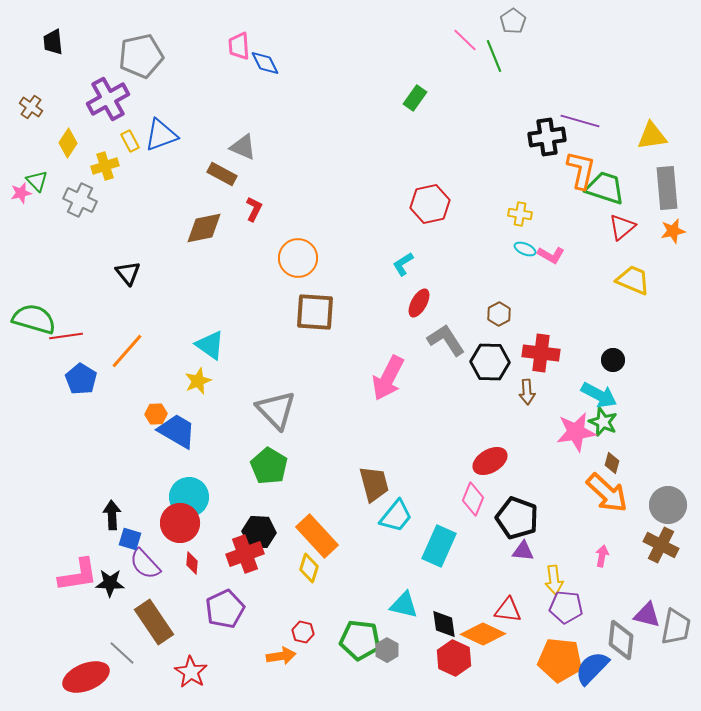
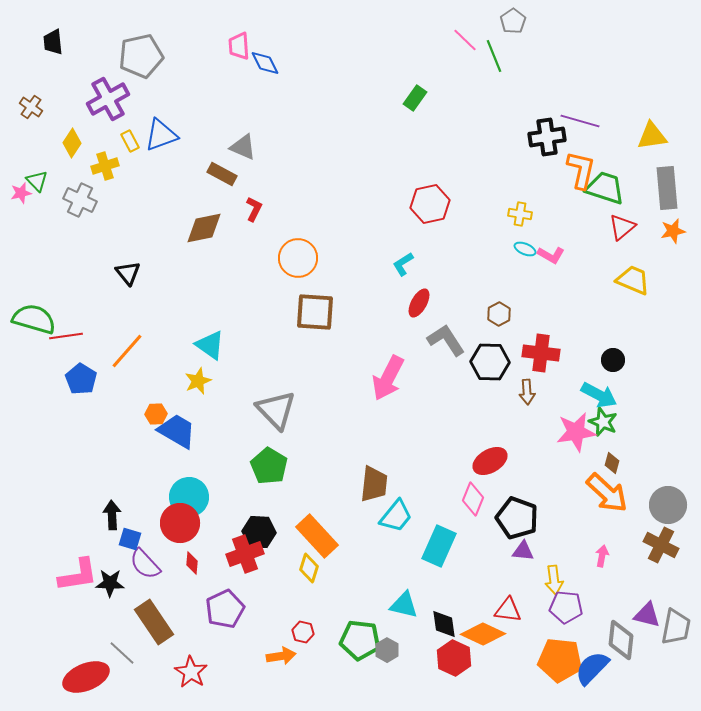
yellow diamond at (68, 143): moved 4 px right
brown trapezoid at (374, 484): rotated 21 degrees clockwise
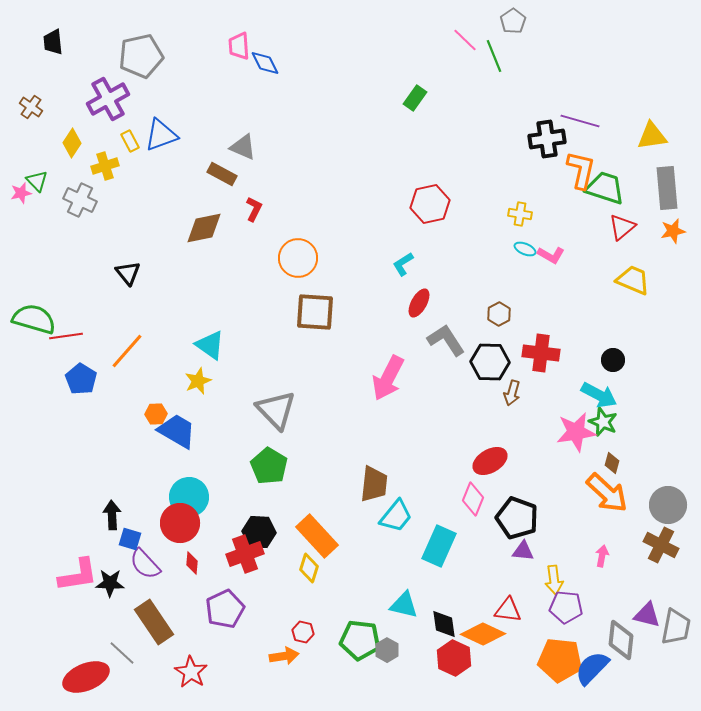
black cross at (547, 137): moved 2 px down
brown arrow at (527, 392): moved 15 px left, 1 px down; rotated 20 degrees clockwise
orange arrow at (281, 656): moved 3 px right
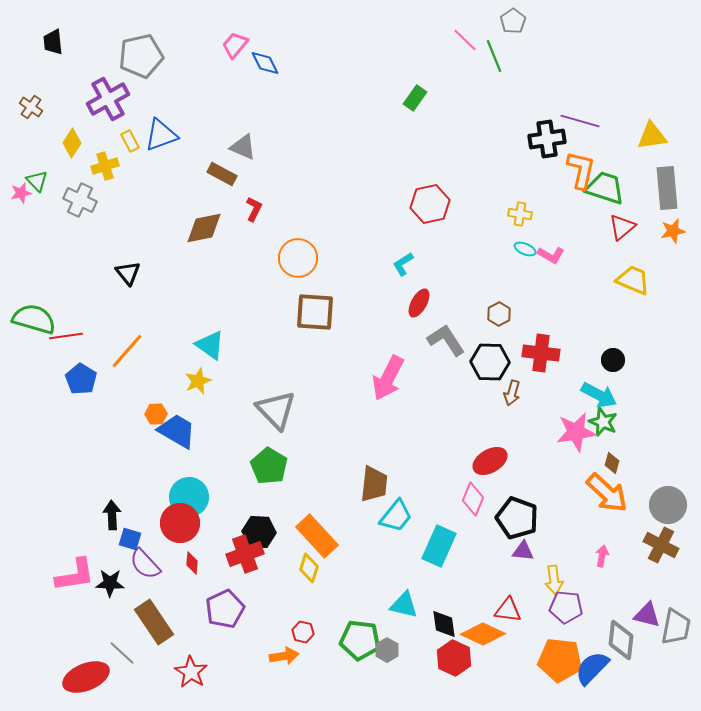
pink trapezoid at (239, 46): moved 4 px left, 1 px up; rotated 44 degrees clockwise
pink L-shape at (78, 575): moved 3 px left
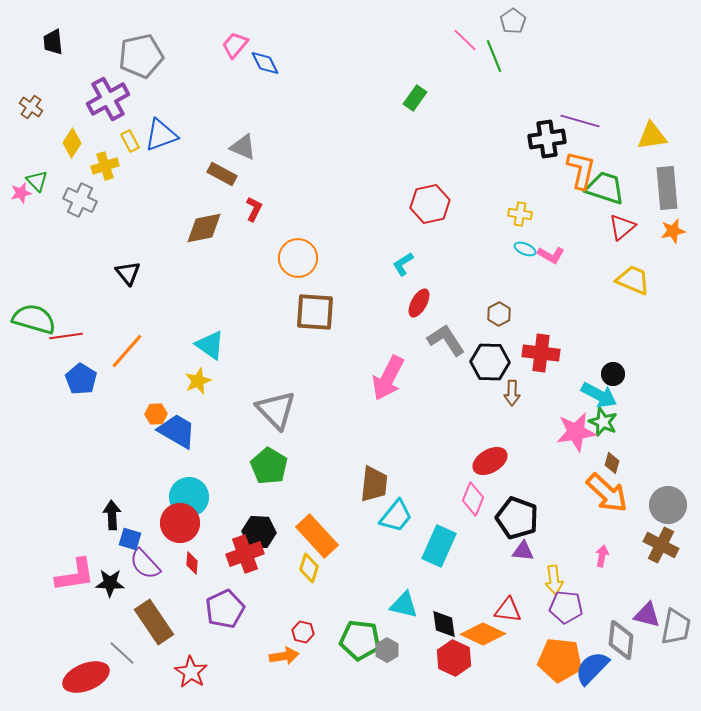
black circle at (613, 360): moved 14 px down
brown arrow at (512, 393): rotated 15 degrees counterclockwise
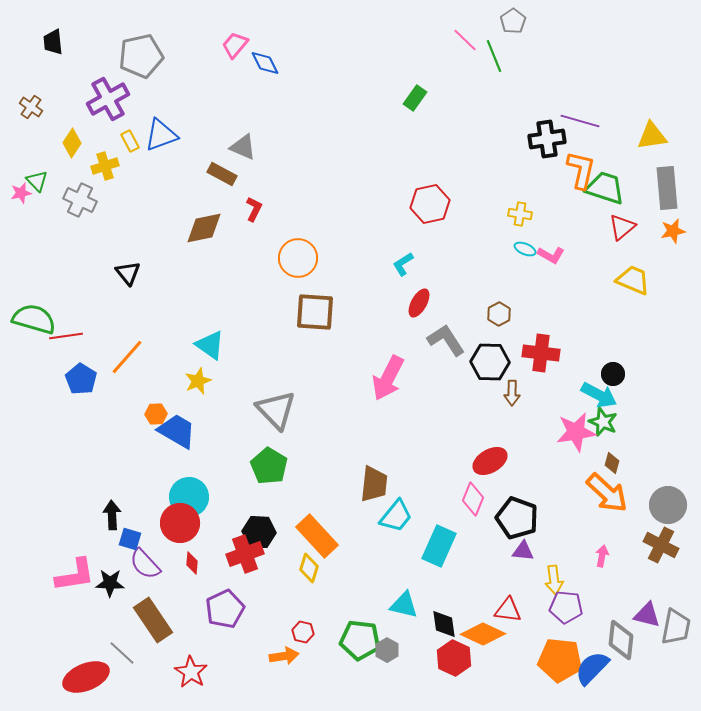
orange line at (127, 351): moved 6 px down
brown rectangle at (154, 622): moved 1 px left, 2 px up
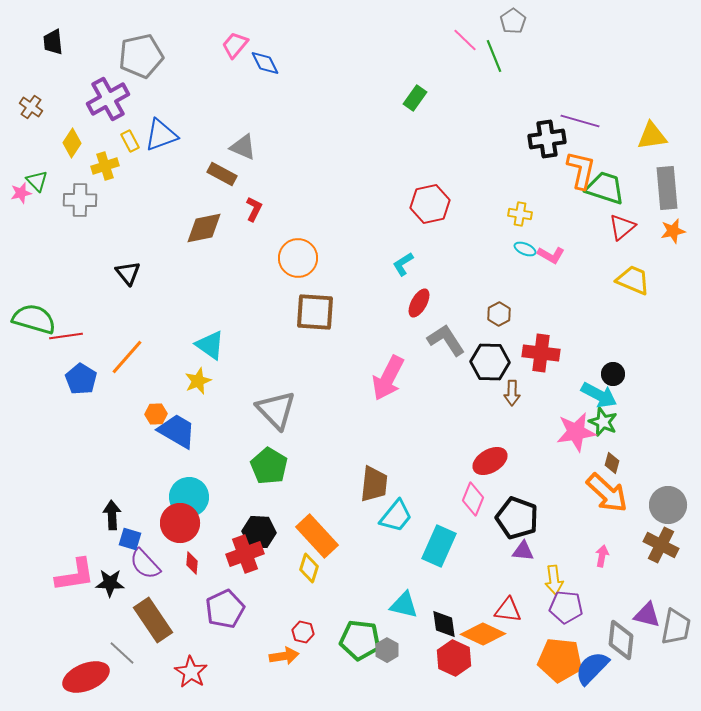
gray cross at (80, 200): rotated 24 degrees counterclockwise
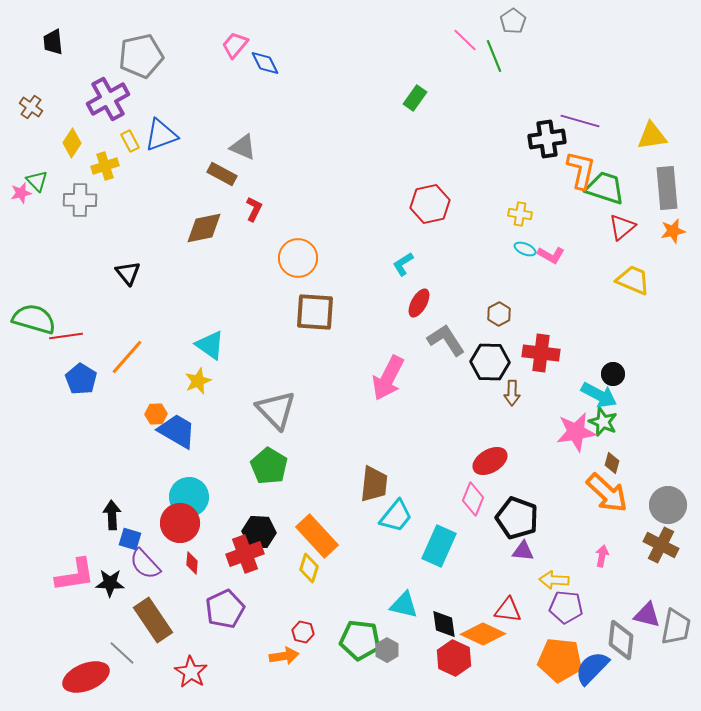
yellow arrow at (554, 580): rotated 100 degrees clockwise
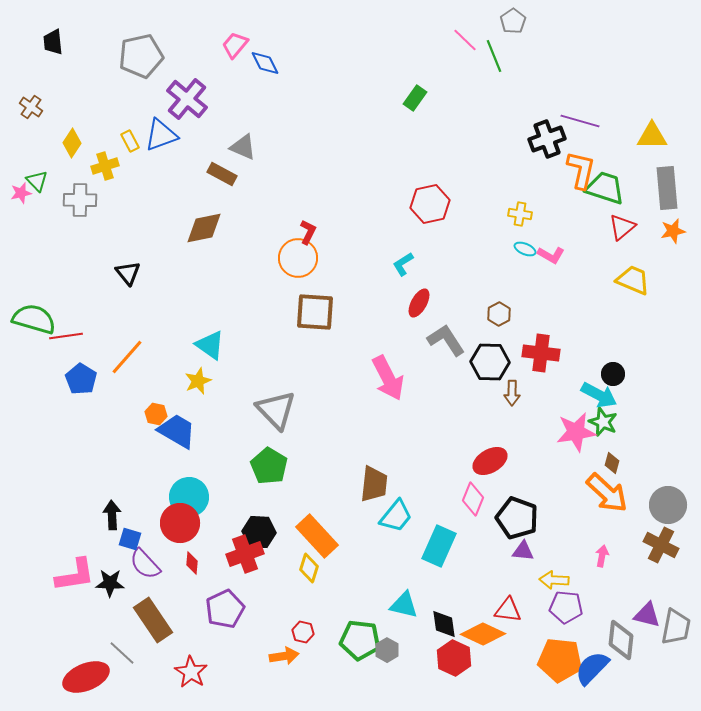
purple cross at (108, 99): moved 79 px right; rotated 21 degrees counterclockwise
yellow triangle at (652, 136): rotated 8 degrees clockwise
black cross at (547, 139): rotated 12 degrees counterclockwise
red L-shape at (254, 209): moved 54 px right, 23 px down
pink arrow at (388, 378): rotated 54 degrees counterclockwise
orange hexagon at (156, 414): rotated 15 degrees clockwise
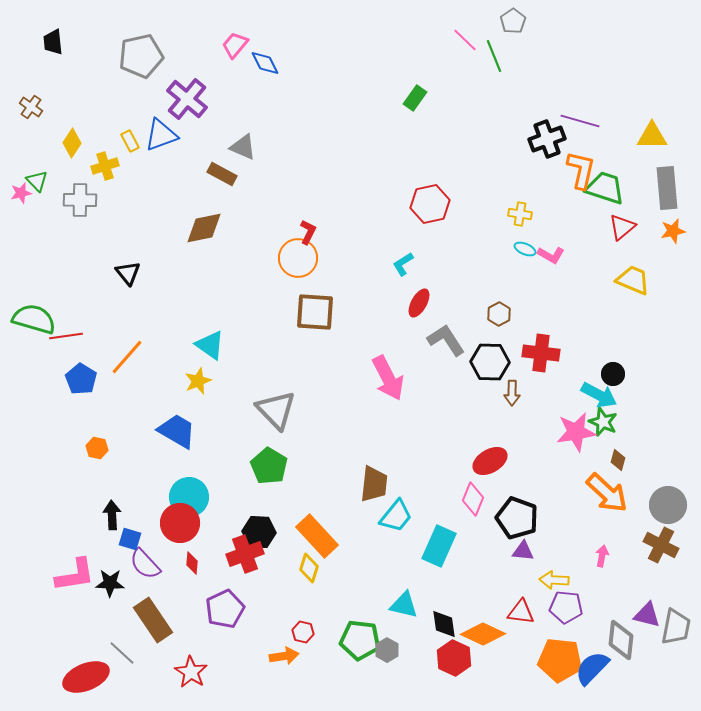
orange hexagon at (156, 414): moved 59 px left, 34 px down
brown diamond at (612, 463): moved 6 px right, 3 px up
red triangle at (508, 610): moved 13 px right, 2 px down
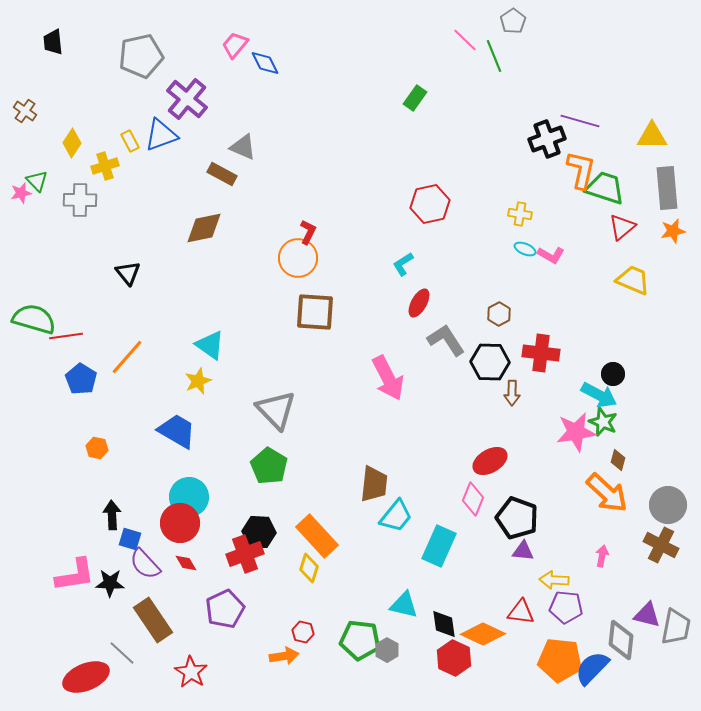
brown cross at (31, 107): moved 6 px left, 4 px down
red diamond at (192, 563): moved 6 px left; rotated 35 degrees counterclockwise
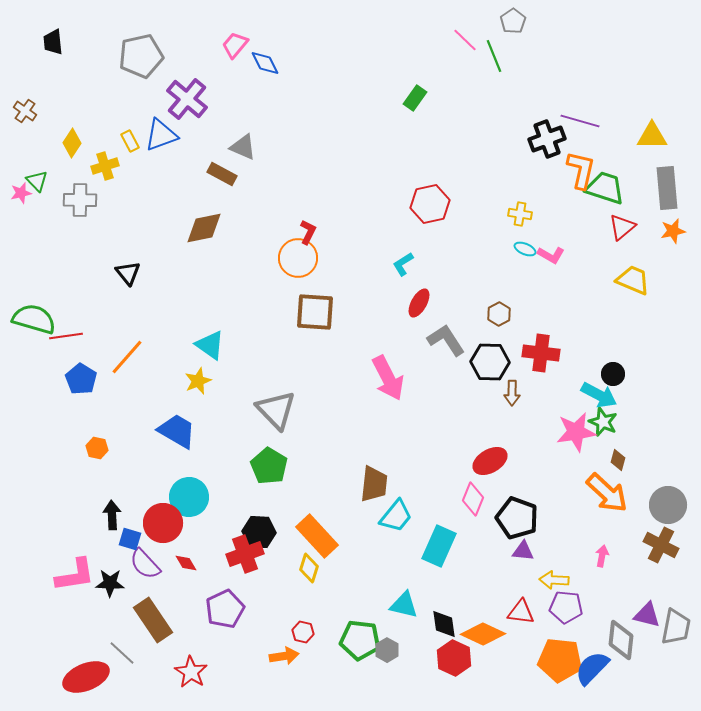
red circle at (180, 523): moved 17 px left
